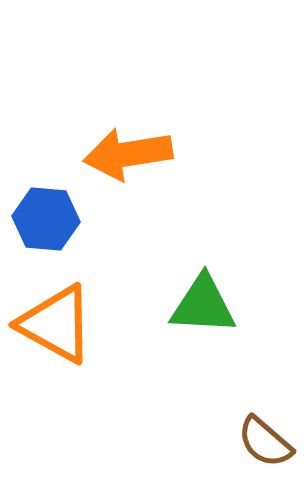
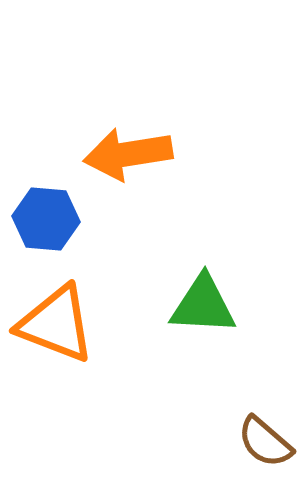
orange triangle: rotated 8 degrees counterclockwise
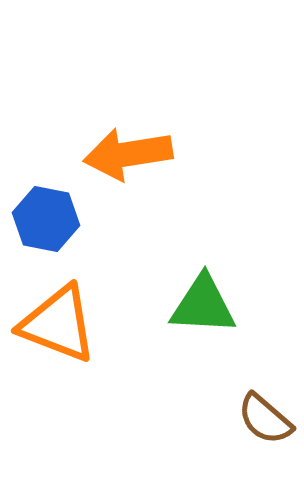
blue hexagon: rotated 6 degrees clockwise
orange triangle: moved 2 px right
brown semicircle: moved 23 px up
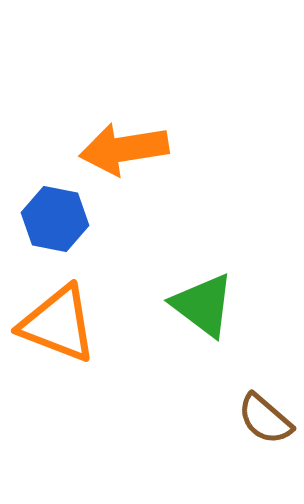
orange arrow: moved 4 px left, 5 px up
blue hexagon: moved 9 px right
green triangle: rotated 34 degrees clockwise
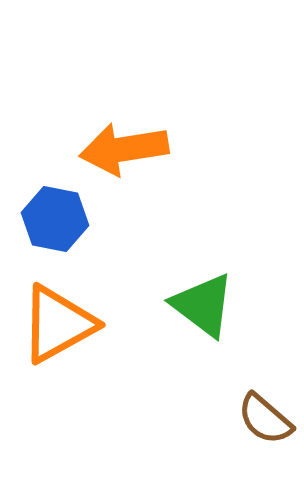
orange triangle: rotated 50 degrees counterclockwise
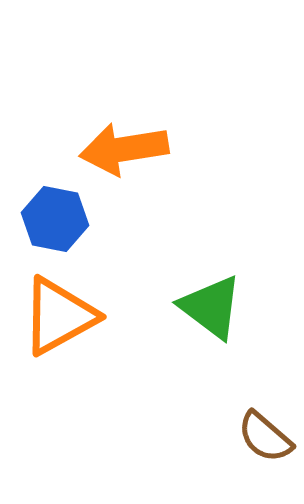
green triangle: moved 8 px right, 2 px down
orange triangle: moved 1 px right, 8 px up
brown semicircle: moved 18 px down
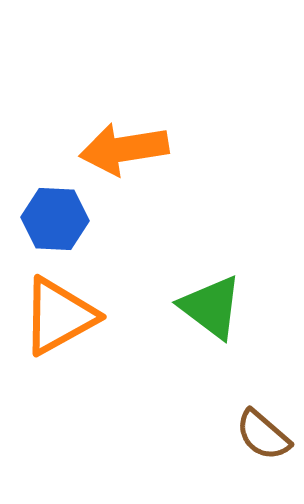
blue hexagon: rotated 8 degrees counterclockwise
brown semicircle: moved 2 px left, 2 px up
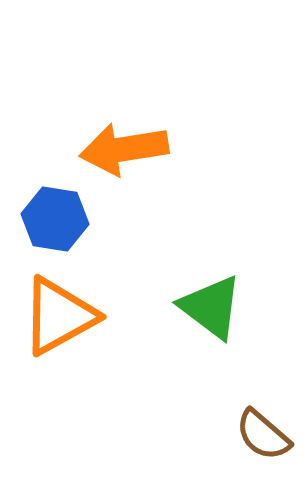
blue hexagon: rotated 6 degrees clockwise
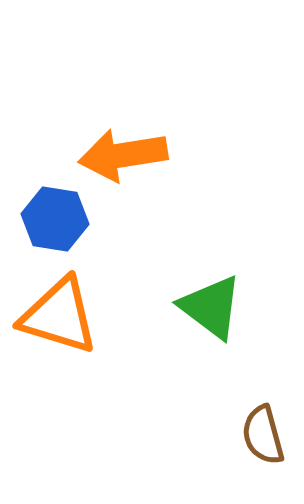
orange arrow: moved 1 px left, 6 px down
orange triangle: rotated 46 degrees clockwise
brown semicircle: rotated 34 degrees clockwise
